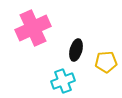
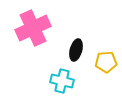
cyan cross: moved 1 px left; rotated 35 degrees clockwise
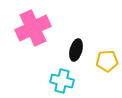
yellow pentagon: moved 1 px right, 1 px up
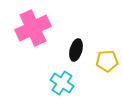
cyan cross: moved 2 px down; rotated 20 degrees clockwise
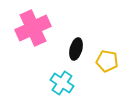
black ellipse: moved 1 px up
yellow pentagon: rotated 15 degrees clockwise
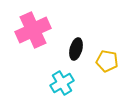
pink cross: moved 2 px down
cyan cross: rotated 25 degrees clockwise
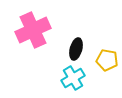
yellow pentagon: moved 1 px up
cyan cross: moved 11 px right, 5 px up
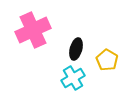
yellow pentagon: rotated 20 degrees clockwise
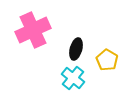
cyan cross: rotated 20 degrees counterclockwise
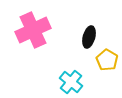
black ellipse: moved 13 px right, 12 px up
cyan cross: moved 2 px left, 4 px down
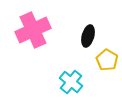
black ellipse: moved 1 px left, 1 px up
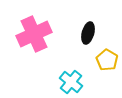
pink cross: moved 1 px right, 4 px down
black ellipse: moved 3 px up
